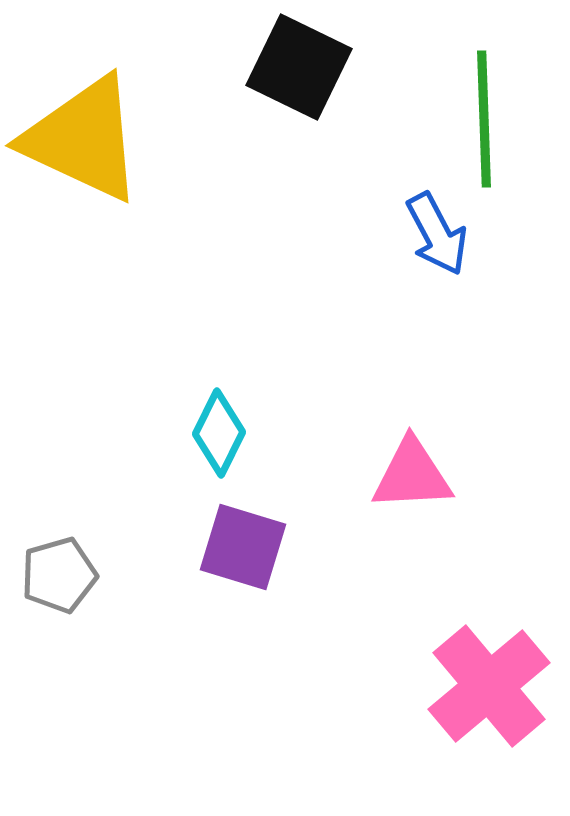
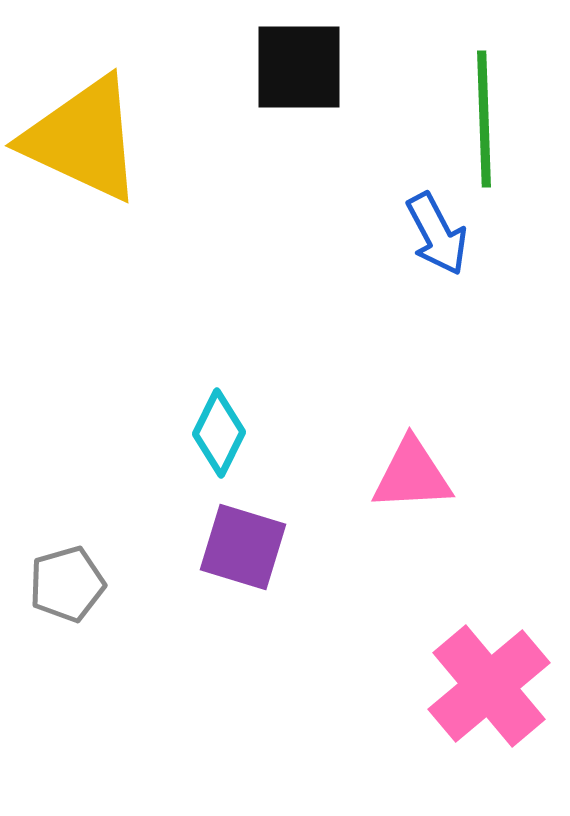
black square: rotated 26 degrees counterclockwise
gray pentagon: moved 8 px right, 9 px down
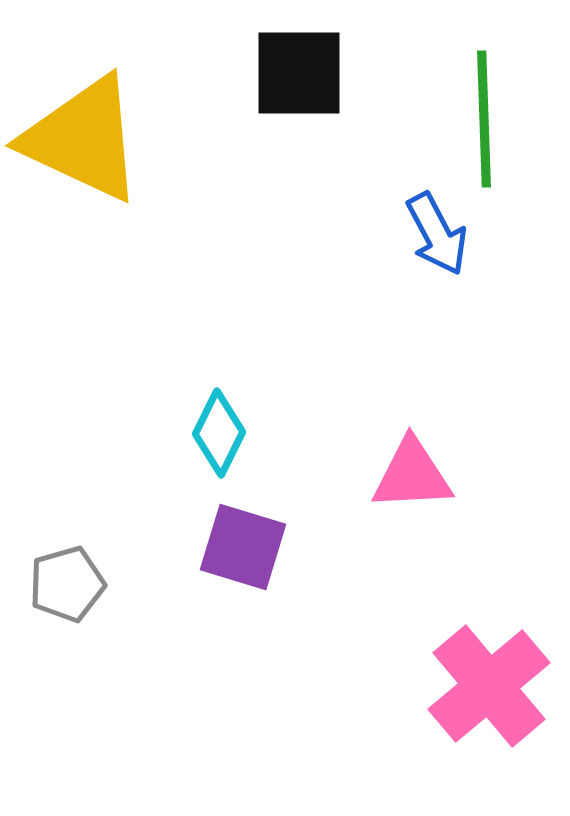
black square: moved 6 px down
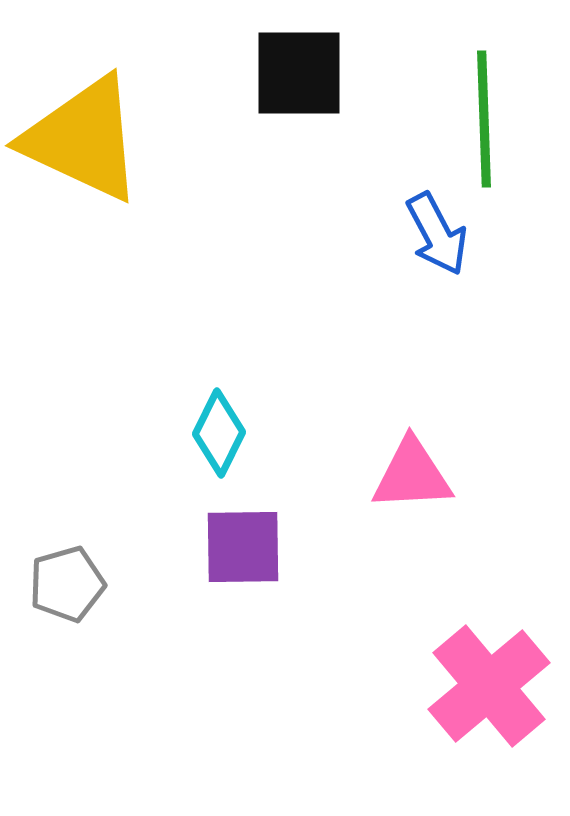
purple square: rotated 18 degrees counterclockwise
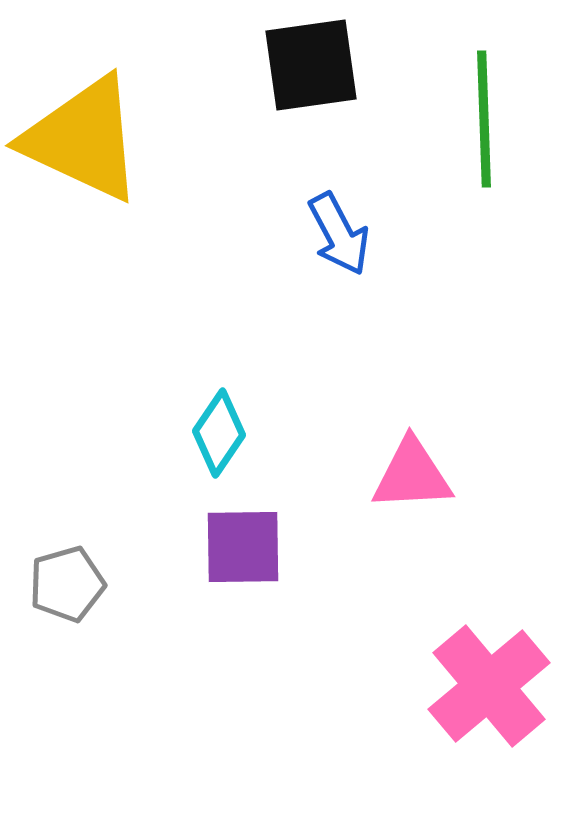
black square: moved 12 px right, 8 px up; rotated 8 degrees counterclockwise
blue arrow: moved 98 px left
cyan diamond: rotated 8 degrees clockwise
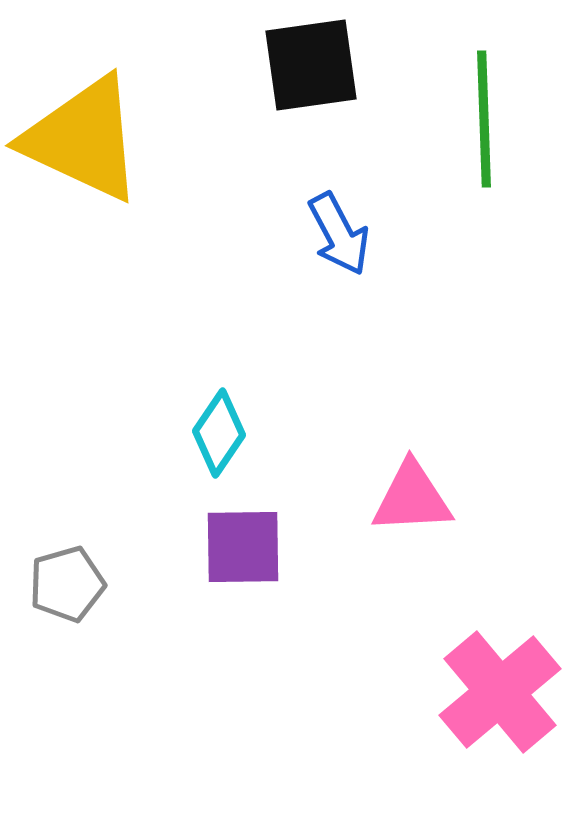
pink triangle: moved 23 px down
pink cross: moved 11 px right, 6 px down
